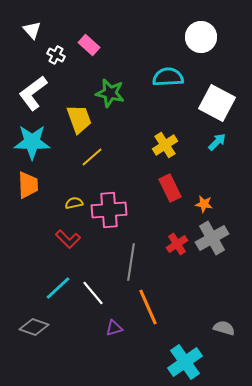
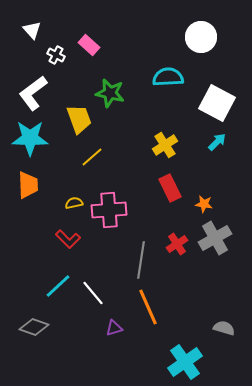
cyan star: moved 2 px left, 4 px up
gray cross: moved 3 px right
gray line: moved 10 px right, 2 px up
cyan line: moved 2 px up
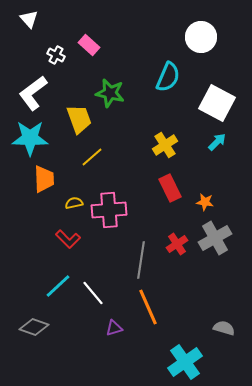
white triangle: moved 3 px left, 11 px up
cyan semicircle: rotated 116 degrees clockwise
orange trapezoid: moved 16 px right, 6 px up
orange star: moved 1 px right, 2 px up
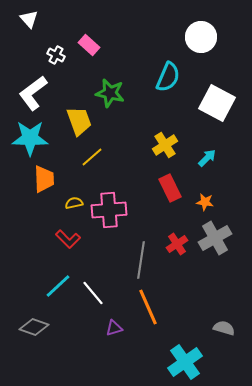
yellow trapezoid: moved 2 px down
cyan arrow: moved 10 px left, 16 px down
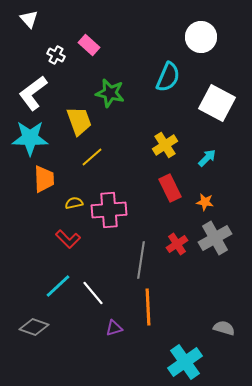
orange line: rotated 21 degrees clockwise
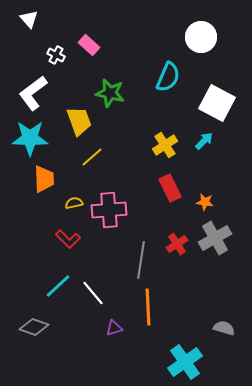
cyan arrow: moved 3 px left, 17 px up
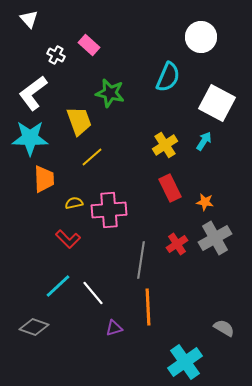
cyan arrow: rotated 12 degrees counterclockwise
gray semicircle: rotated 15 degrees clockwise
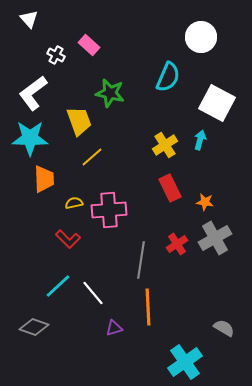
cyan arrow: moved 4 px left, 1 px up; rotated 18 degrees counterclockwise
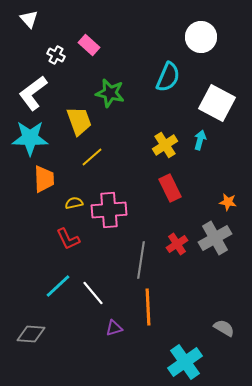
orange star: moved 23 px right
red L-shape: rotated 20 degrees clockwise
gray diamond: moved 3 px left, 7 px down; rotated 16 degrees counterclockwise
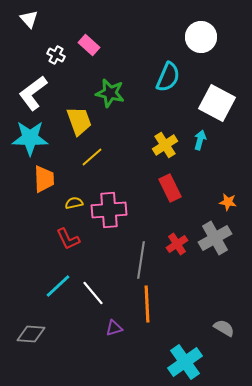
orange line: moved 1 px left, 3 px up
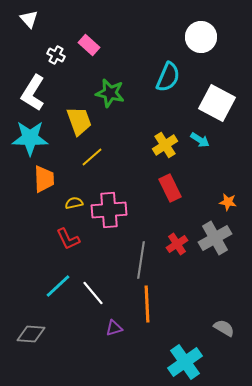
white L-shape: rotated 21 degrees counterclockwise
cyan arrow: rotated 108 degrees clockwise
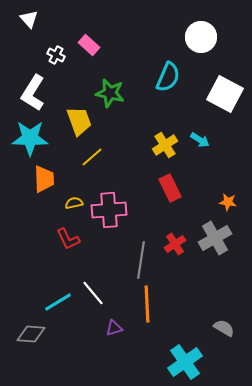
white square: moved 8 px right, 9 px up
red cross: moved 2 px left
cyan line: moved 16 px down; rotated 12 degrees clockwise
